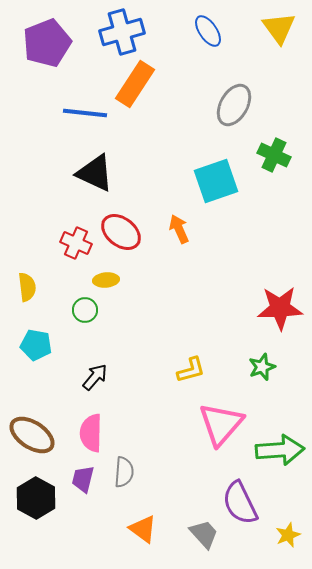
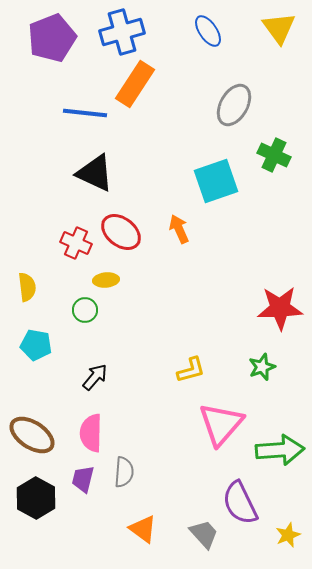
purple pentagon: moved 5 px right, 5 px up
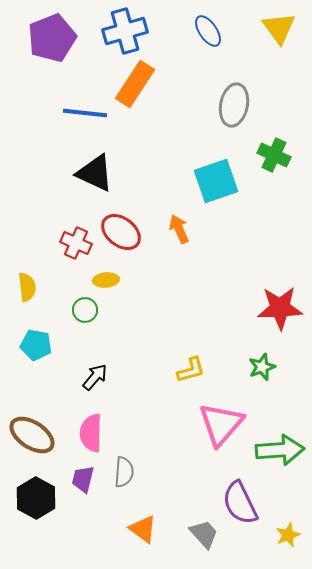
blue cross: moved 3 px right, 1 px up
gray ellipse: rotated 18 degrees counterclockwise
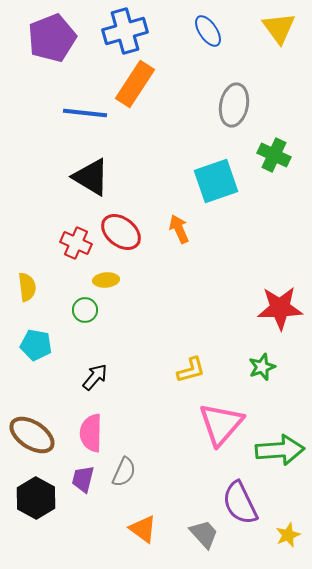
black triangle: moved 4 px left, 4 px down; rotated 6 degrees clockwise
gray semicircle: rotated 20 degrees clockwise
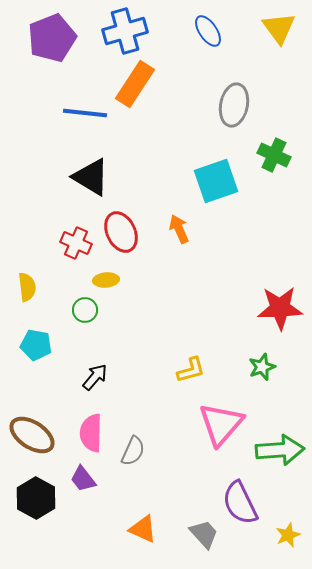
red ellipse: rotated 27 degrees clockwise
gray semicircle: moved 9 px right, 21 px up
purple trapezoid: rotated 52 degrees counterclockwise
orange triangle: rotated 12 degrees counterclockwise
